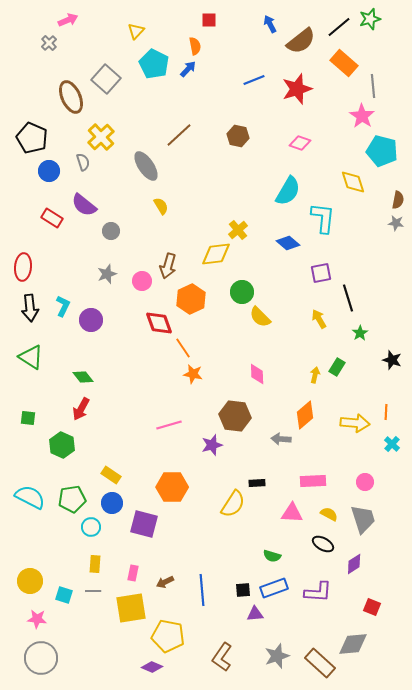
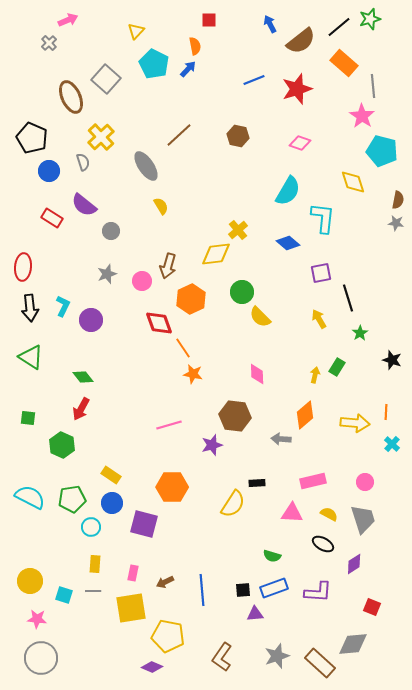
pink rectangle at (313, 481): rotated 10 degrees counterclockwise
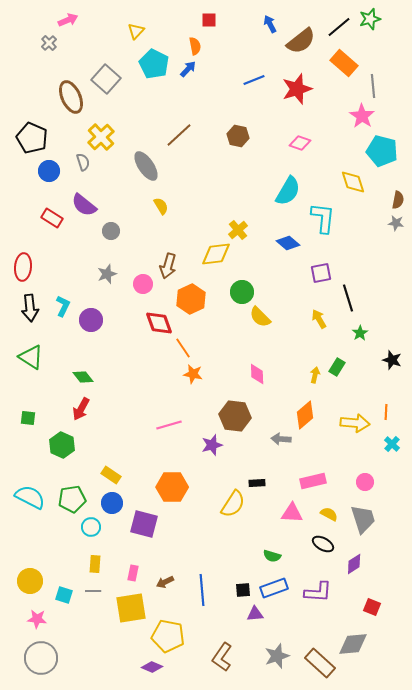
pink circle at (142, 281): moved 1 px right, 3 px down
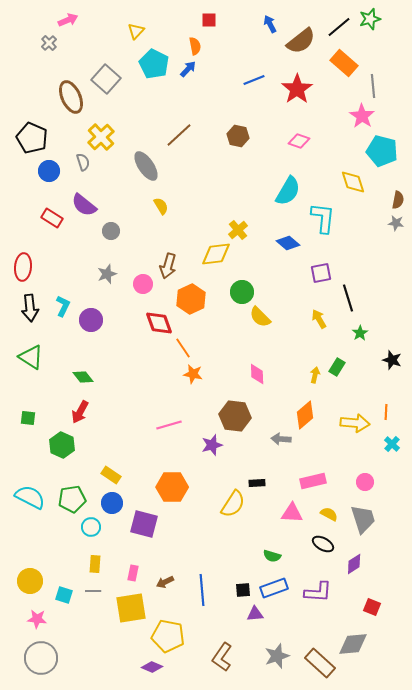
red star at (297, 89): rotated 16 degrees counterclockwise
pink diamond at (300, 143): moved 1 px left, 2 px up
red arrow at (81, 409): moved 1 px left, 3 px down
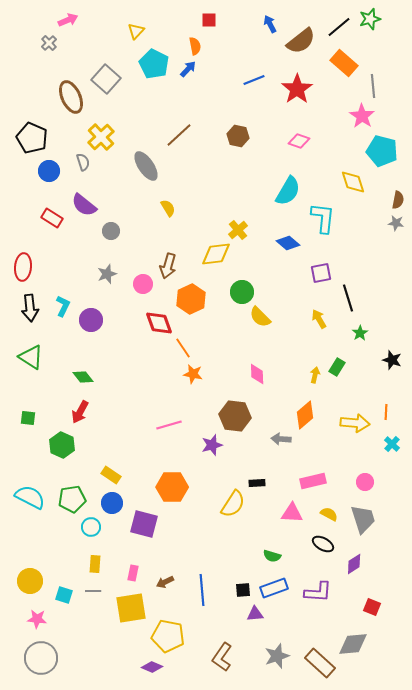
yellow semicircle at (161, 206): moved 7 px right, 2 px down
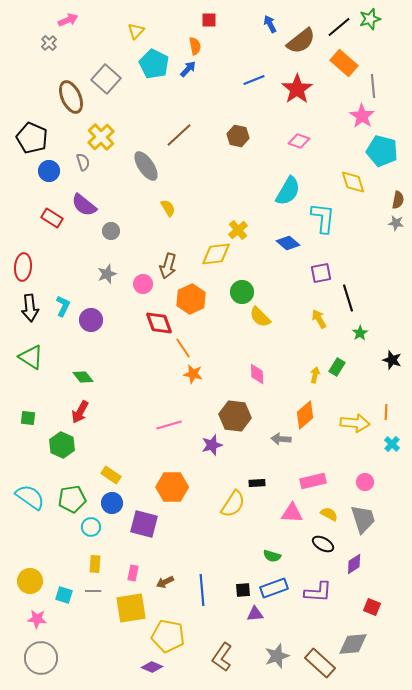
cyan semicircle at (30, 497): rotated 8 degrees clockwise
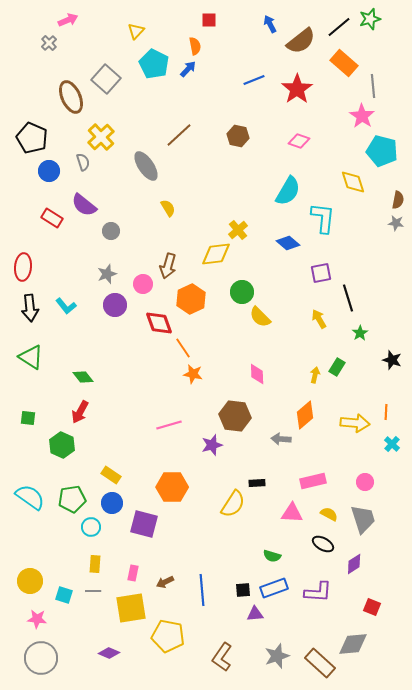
cyan L-shape at (63, 306): moved 3 px right; rotated 115 degrees clockwise
purple circle at (91, 320): moved 24 px right, 15 px up
purple diamond at (152, 667): moved 43 px left, 14 px up
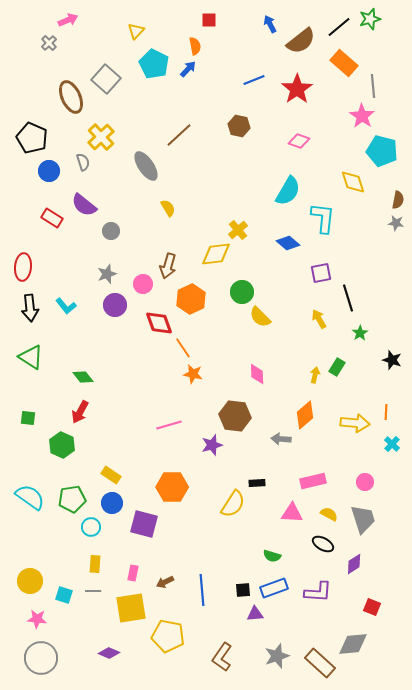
brown hexagon at (238, 136): moved 1 px right, 10 px up
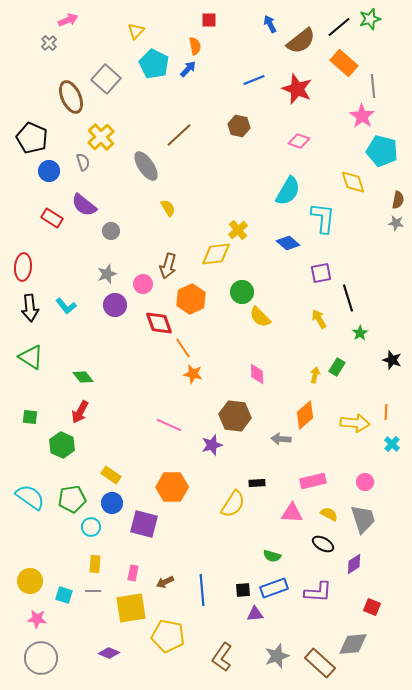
red star at (297, 89): rotated 16 degrees counterclockwise
green square at (28, 418): moved 2 px right, 1 px up
pink line at (169, 425): rotated 40 degrees clockwise
